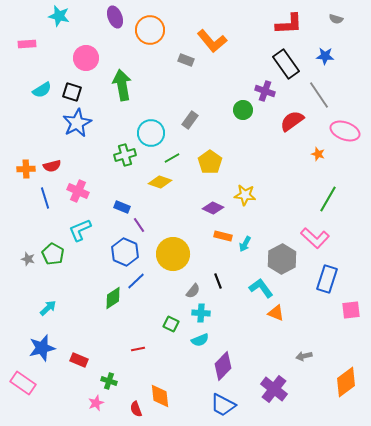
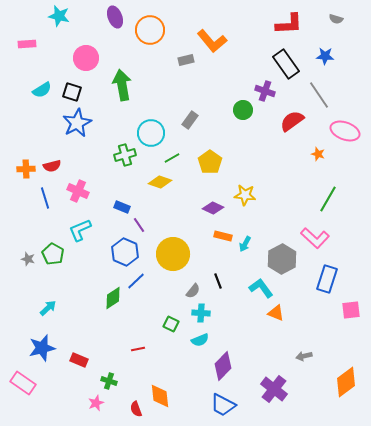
gray rectangle at (186, 60): rotated 35 degrees counterclockwise
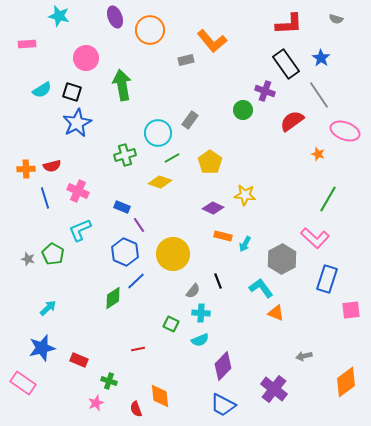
blue star at (325, 56): moved 4 px left, 2 px down; rotated 30 degrees clockwise
cyan circle at (151, 133): moved 7 px right
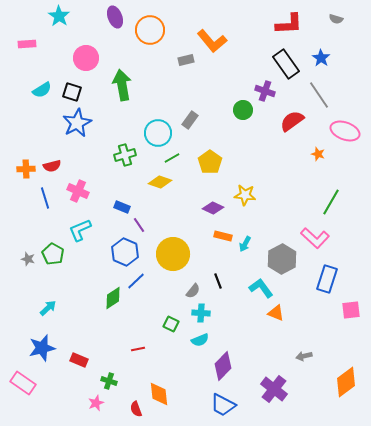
cyan star at (59, 16): rotated 20 degrees clockwise
green line at (328, 199): moved 3 px right, 3 px down
orange diamond at (160, 396): moved 1 px left, 2 px up
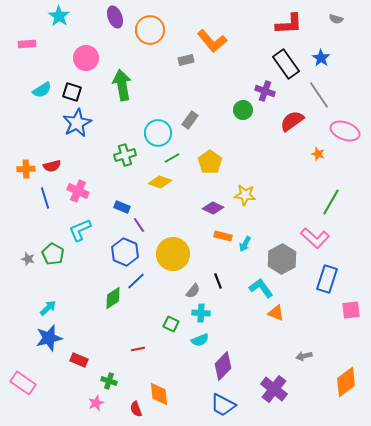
blue star at (42, 348): moved 7 px right, 10 px up
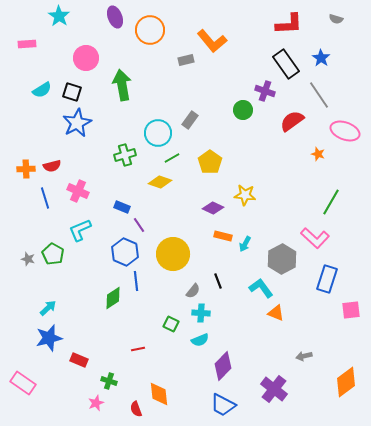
blue line at (136, 281): rotated 54 degrees counterclockwise
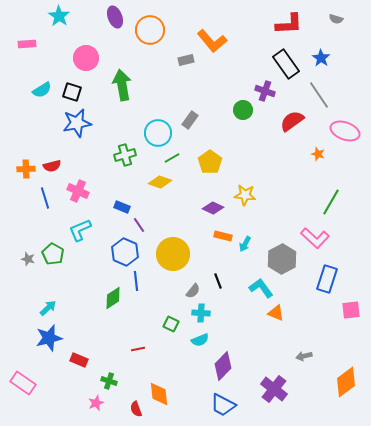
blue star at (77, 123): rotated 16 degrees clockwise
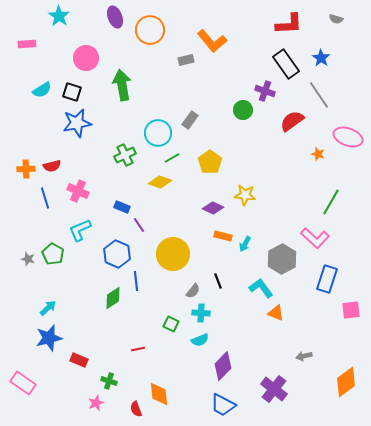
pink ellipse at (345, 131): moved 3 px right, 6 px down
green cross at (125, 155): rotated 10 degrees counterclockwise
blue hexagon at (125, 252): moved 8 px left, 2 px down
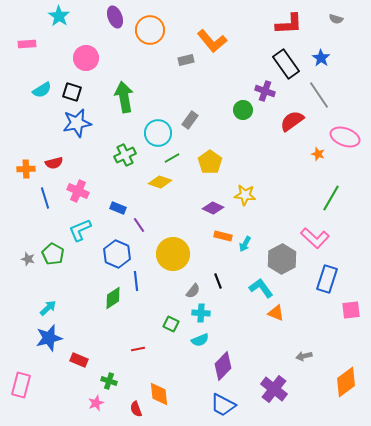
green arrow at (122, 85): moved 2 px right, 12 px down
pink ellipse at (348, 137): moved 3 px left
red semicircle at (52, 166): moved 2 px right, 3 px up
green line at (331, 202): moved 4 px up
blue rectangle at (122, 207): moved 4 px left, 1 px down
pink rectangle at (23, 383): moved 2 px left, 2 px down; rotated 70 degrees clockwise
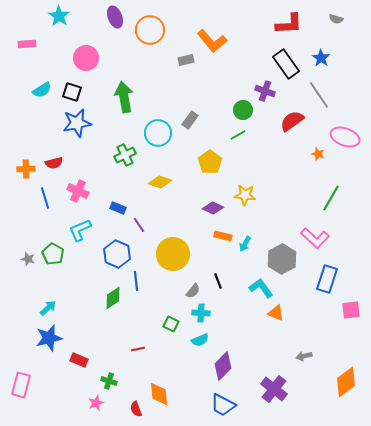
green line at (172, 158): moved 66 px right, 23 px up
